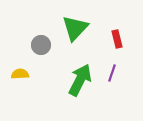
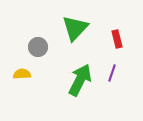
gray circle: moved 3 px left, 2 px down
yellow semicircle: moved 2 px right
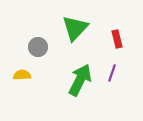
yellow semicircle: moved 1 px down
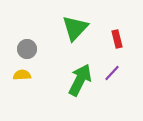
gray circle: moved 11 px left, 2 px down
purple line: rotated 24 degrees clockwise
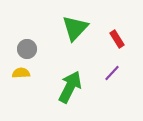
red rectangle: rotated 18 degrees counterclockwise
yellow semicircle: moved 1 px left, 2 px up
green arrow: moved 10 px left, 7 px down
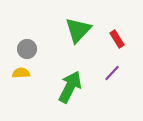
green triangle: moved 3 px right, 2 px down
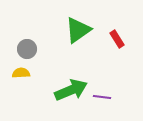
green triangle: rotated 12 degrees clockwise
purple line: moved 10 px left, 24 px down; rotated 54 degrees clockwise
green arrow: moved 1 px right, 3 px down; rotated 40 degrees clockwise
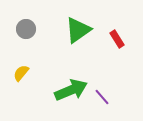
gray circle: moved 1 px left, 20 px up
yellow semicircle: rotated 48 degrees counterclockwise
purple line: rotated 42 degrees clockwise
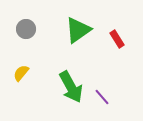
green arrow: moved 3 px up; rotated 84 degrees clockwise
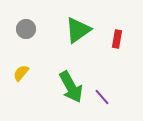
red rectangle: rotated 42 degrees clockwise
